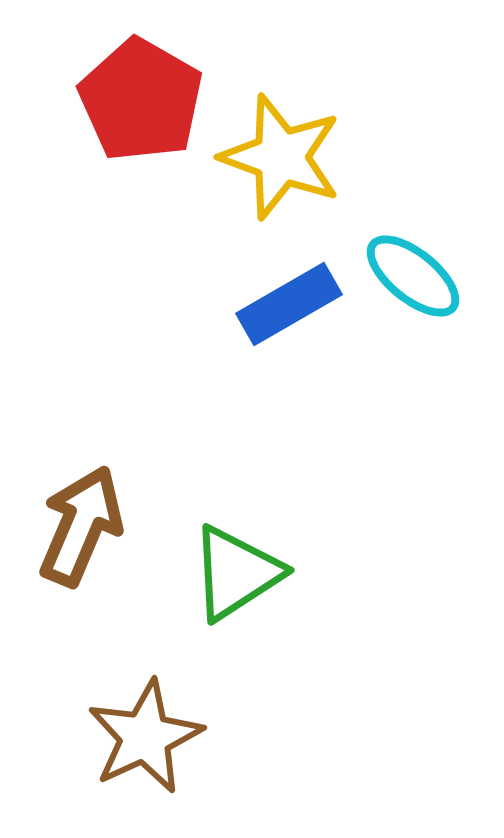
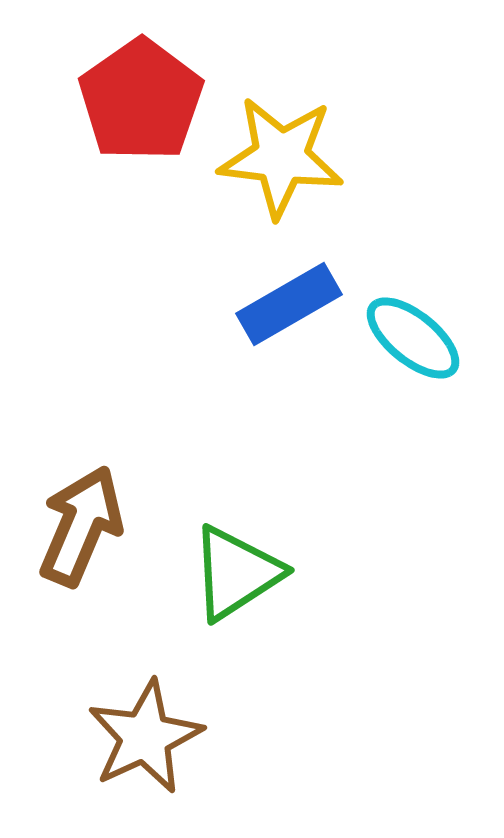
red pentagon: rotated 7 degrees clockwise
yellow star: rotated 13 degrees counterclockwise
cyan ellipse: moved 62 px down
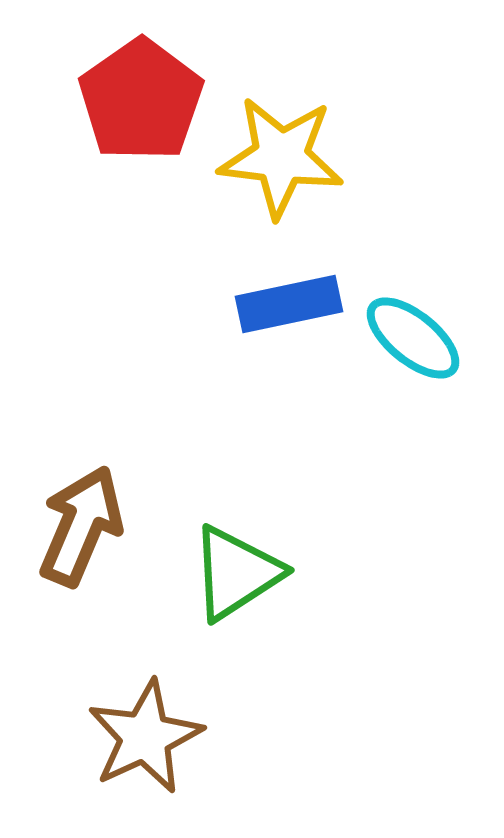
blue rectangle: rotated 18 degrees clockwise
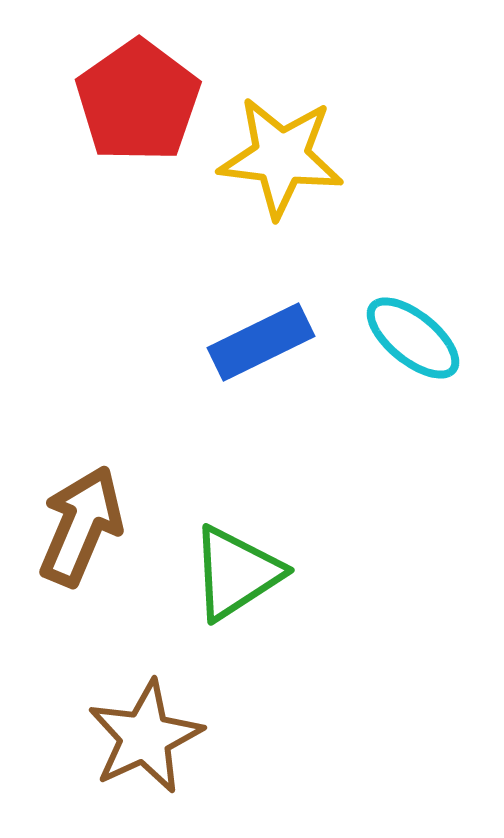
red pentagon: moved 3 px left, 1 px down
blue rectangle: moved 28 px left, 38 px down; rotated 14 degrees counterclockwise
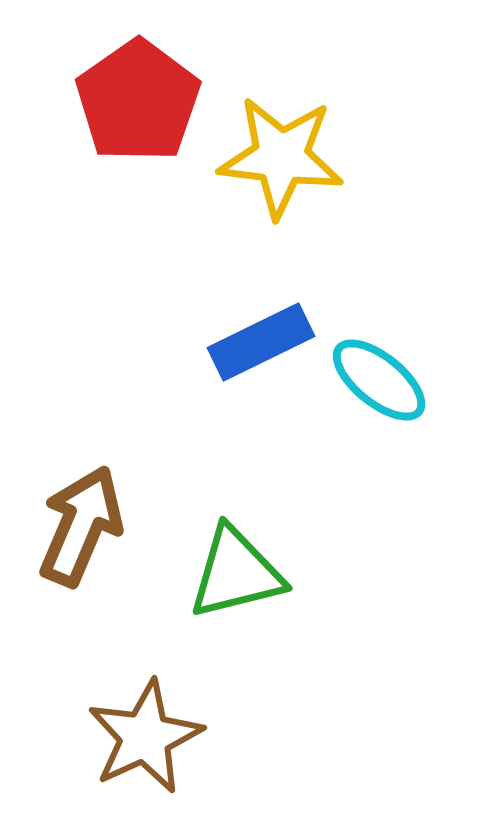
cyan ellipse: moved 34 px left, 42 px down
green triangle: rotated 19 degrees clockwise
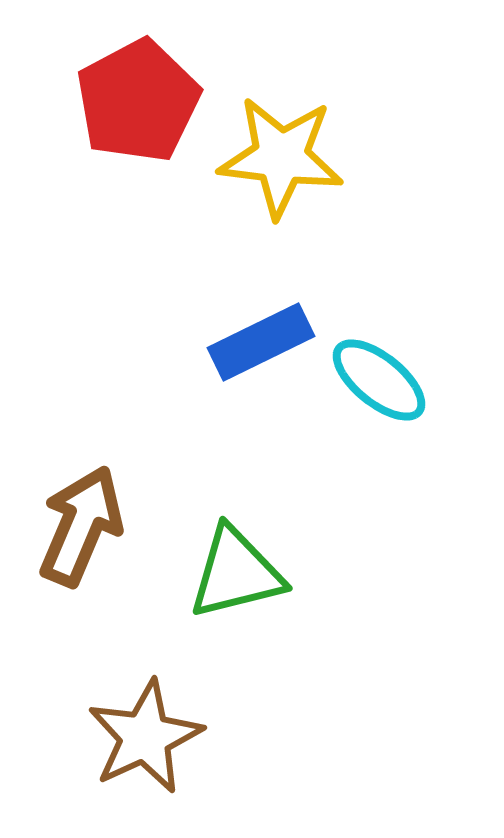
red pentagon: rotated 7 degrees clockwise
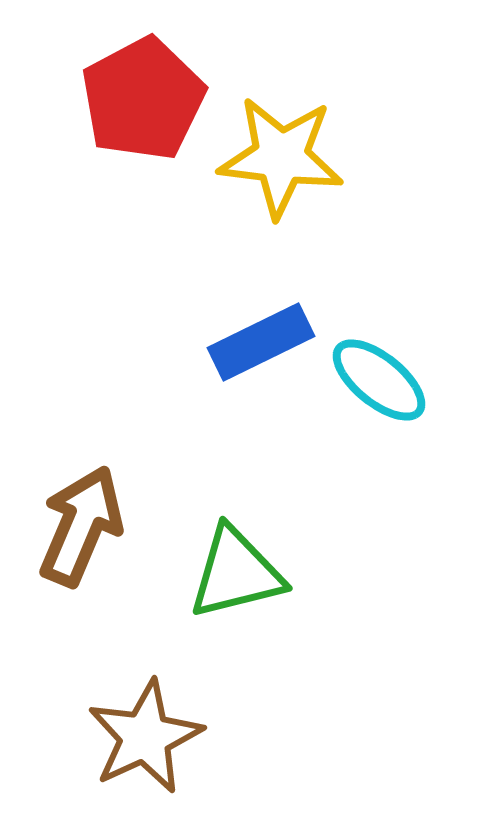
red pentagon: moved 5 px right, 2 px up
